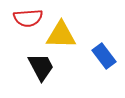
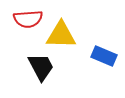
red semicircle: moved 1 px down
blue rectangle: rotated 30 degrees counterclockwise
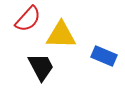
red semicircle: rotated 44 degrees counterclockwise
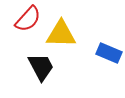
yellow triangle: moved 1 px up
blue rectangle: moved 5 px right, 3 px up
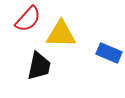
black trapezoid: moved 2 px left, 1 px up; rotated 40 degrees clockwise
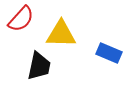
red semicircle: moved 7 px left
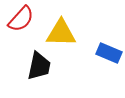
yellow triangle: moved 1 px up
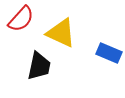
yellow triangle: rotated 24 degrees clockwise
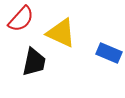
black trapezoid: moved 5 px left, 4 px up
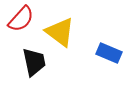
yellow triangle: moved 1 px left, 1 px up; rotated 12 degrees clockwise
black trapezoid: rotated 24 degrees counterclockwise
